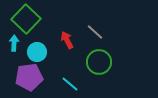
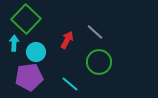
red arrow: rotated 54 degrees clockwise
cyan circle: moved 1 px left
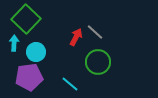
red arrow: moved 9 px right, 3 px up
green circle: moved 1 px left
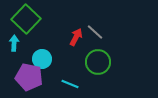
cyan circle: moved 6 px right, 7 px down
purple pentagon: rotated 20 degrees clockwise
cyan line: rotated 18 degrees counterclockwise
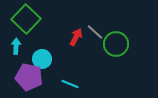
cyan arrow: moved 2 px right, 3 px down
green circle: moved 18 px right, 18 px up
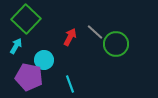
red arrow: moved 6 px left
cyan arrow: rotated 28 degrees clockwise
cyan circle: moved 2 px right, 1 px down
cyan line: rotated 48 degrees clockwise
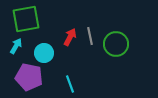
green square: rotated 36 degrees clockwise
gray line: moved 5 px left, 4 px down; rotated 36 degrees clockwise
cyan circle: moved 7 px up
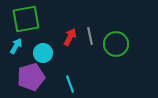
cyan circle: moved 1 px left
purple pentagon: moved 2 px right; rotated 28 degrees counterclockwise
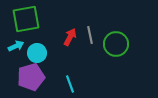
gray line: moved 1 px up
cyan arrow: rotated 35 degrees clockwise
cyan circle: moved 6 px left
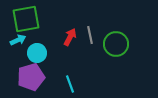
cyan arrow: moved 2 px right, 6 px up
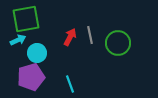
green circle: moved 2 px right, 1 px up
